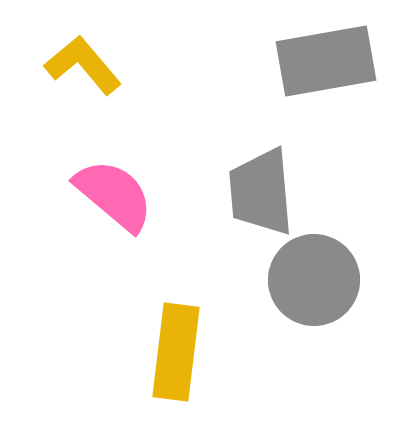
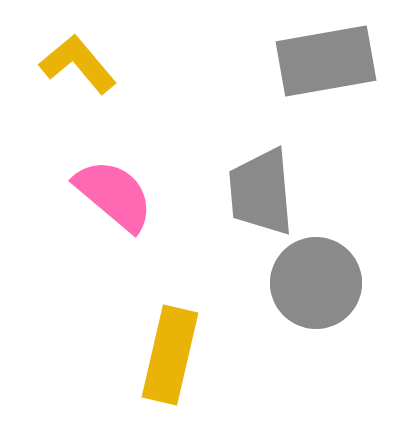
yellow L-shape: moved 5 px left, 1 px up
gray circle: moved 2 px right, 3 px down
yellow rectangle: moved 6 px left, 3 px down; rotated 6 degrees clockwise
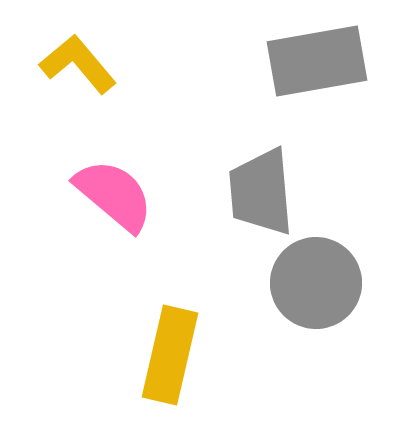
gray rectangle: moved 9 px left
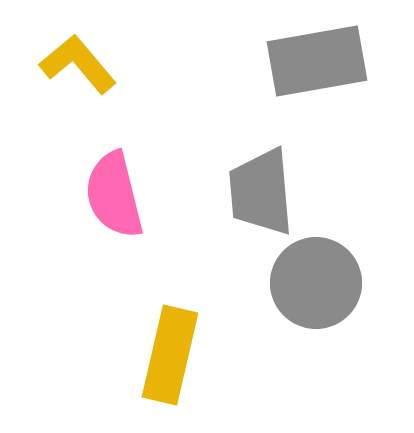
pink semicircle: rotated 144 degrees counterclockwise
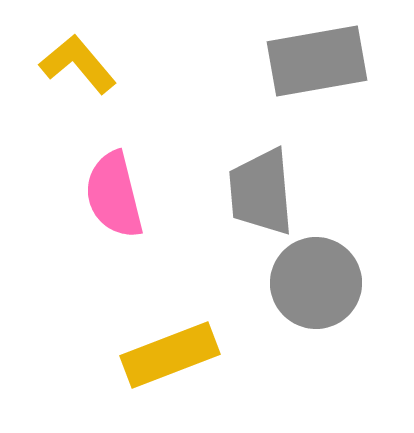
yellow rectangle: rotated 56 degrees clockwise
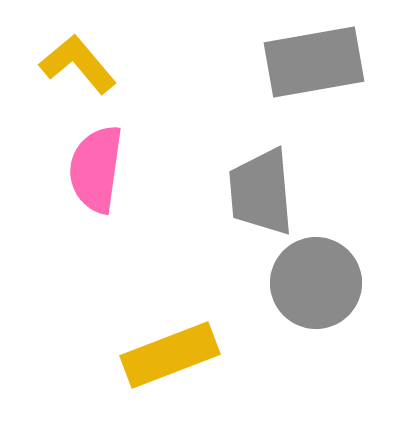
gray rectangle: moved 3 px left, 1 px down
pink semicircle: moved 18 px left, 26 px up; rotated 22 degrees clockwise
